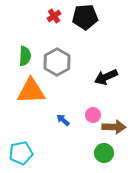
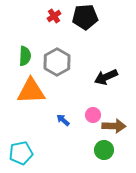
brown arrow: moved 1 px up
green circle: moved 3 px up
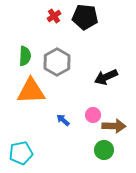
black pentagon: rotated 10 degrees clockwise
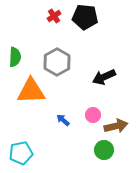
green semicircle: moved 10 px left, 1 px down
black arrow: moved 2 px left
brown arrow: moved 2 px right; rotated 15 degrees counterclockwise
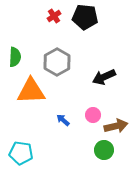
cyan pentagon: rotated 20 degrees clockwise
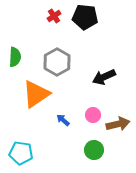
orange triangle: moved 5 px right, 3 px down; rotated 32 degrees counterclockwise
brown arrow: moved 2 px right, 2 px up
green circle: moved 10 px left
